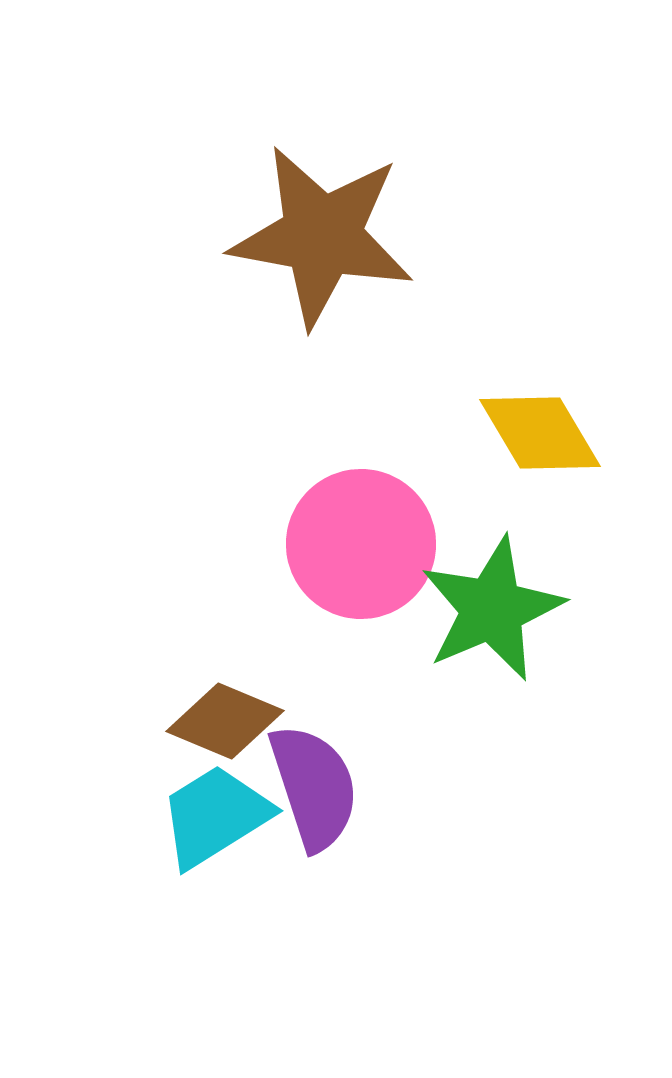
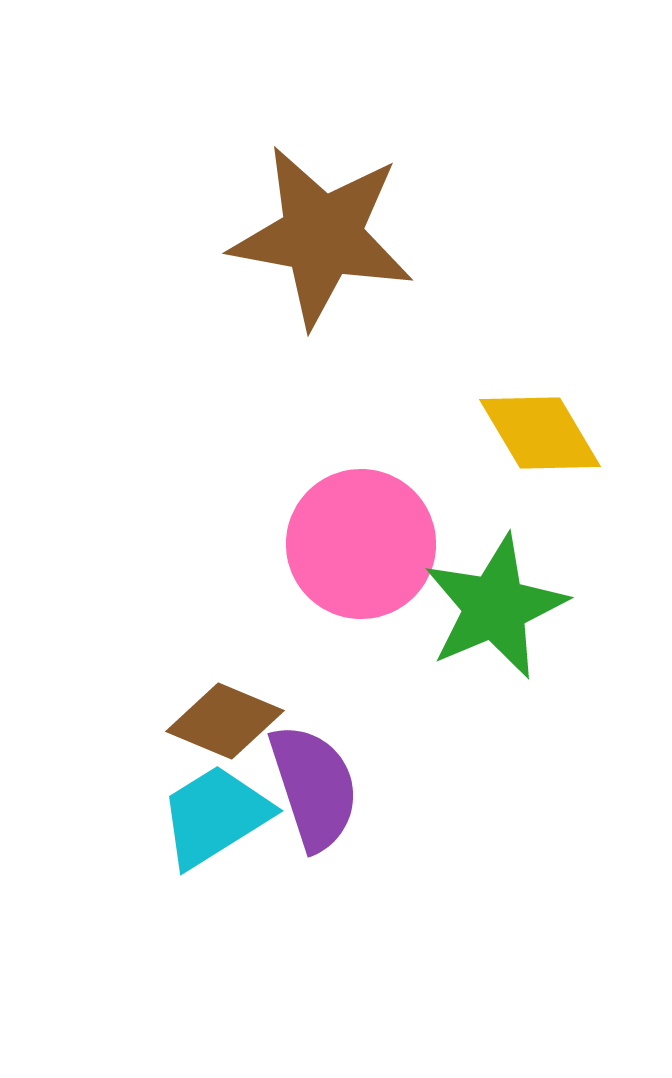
green star: moved 3 px right, 2 px up
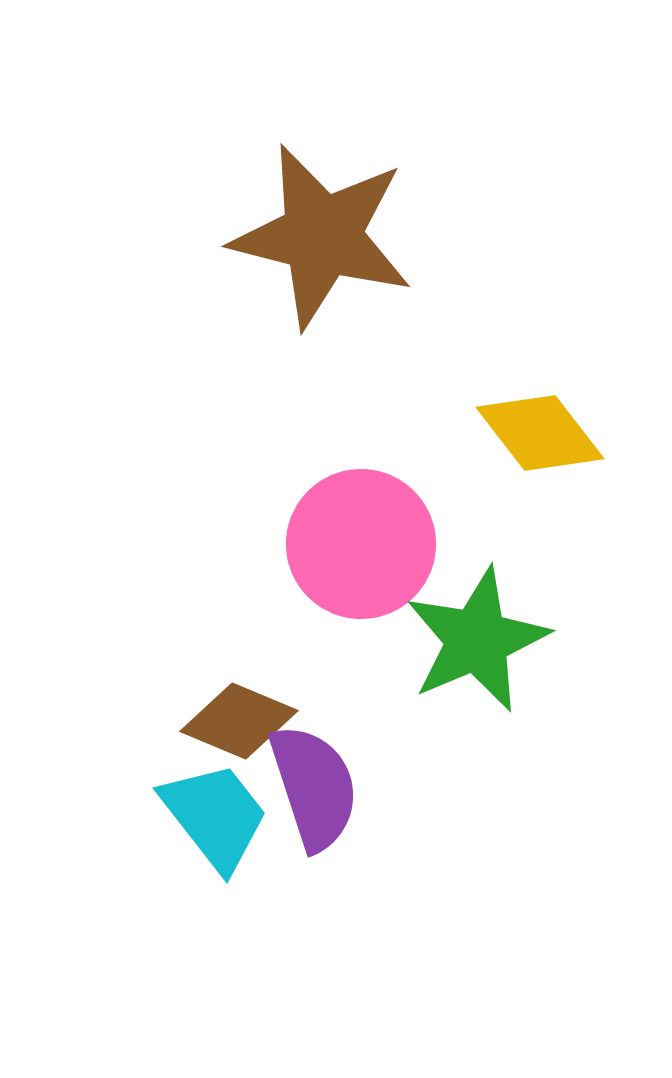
brown star: rotated 4 degrees clockwise
yellow diamond: rotated 7 degrees counterclockwise
green star: moved 18 px left, 33 px down
brown diamond: moved 14 px right
cyan trapezoid: rotated 84 degrees clockwise
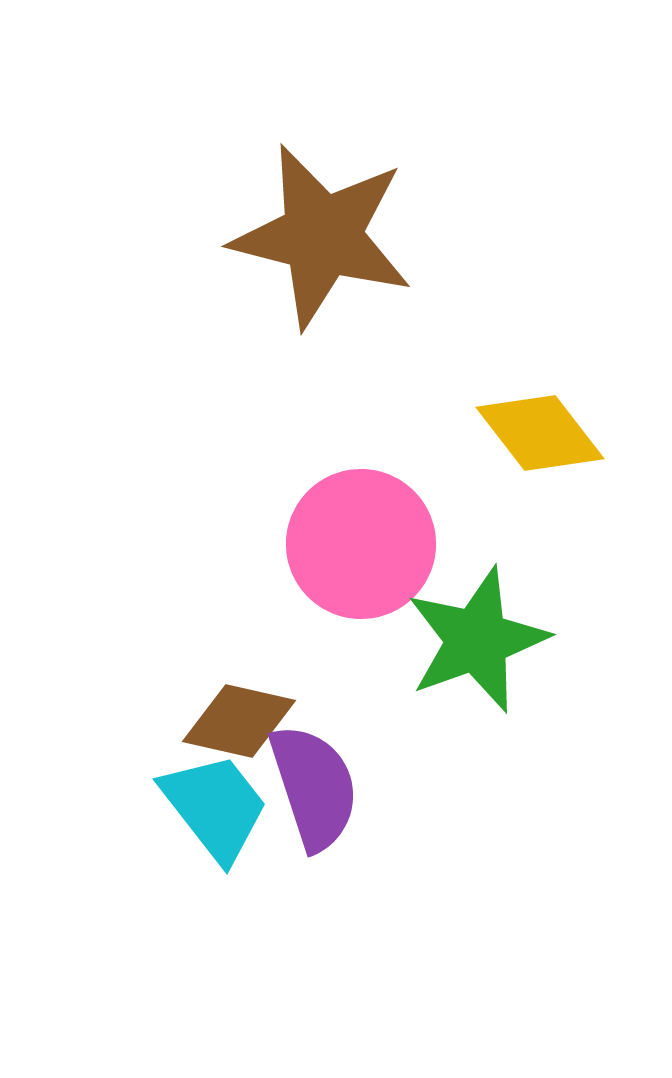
green star: rotated 3 degrees clockwise
brown diamond: rotated 10 degrees counterclockwise
cyan trapezoid: moved 9 px up
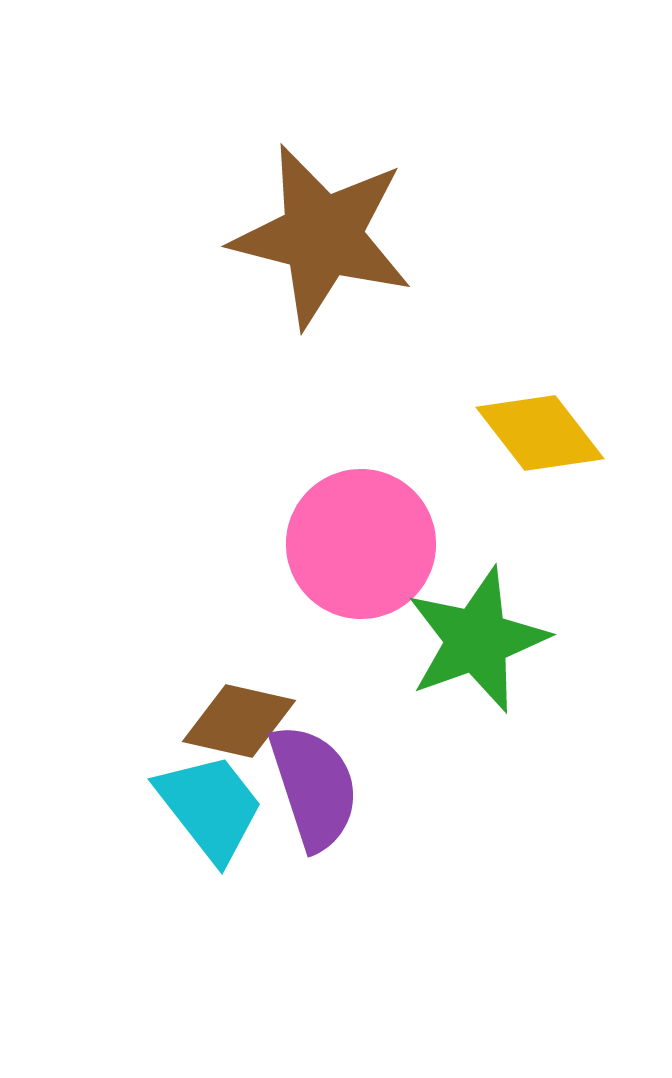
cyan trapezoid: moved 5 px left
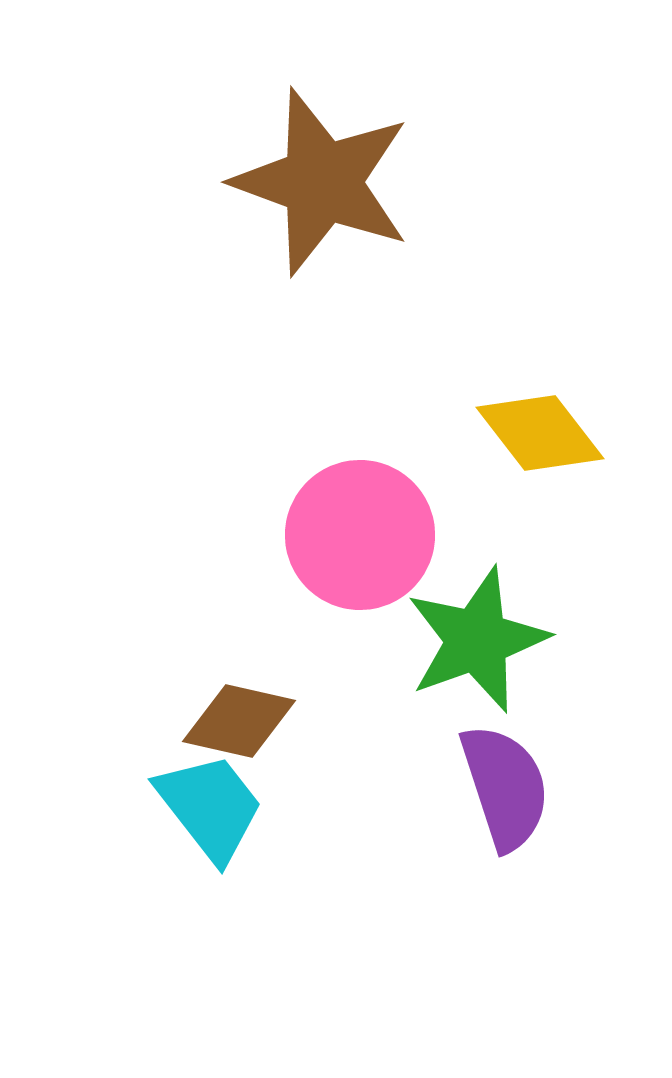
brown star: moved 54 px up; rotated 6 degrees clockwise
pink circle: moved 1 px left, 9 px up
purple semicircle: moved 191 px right
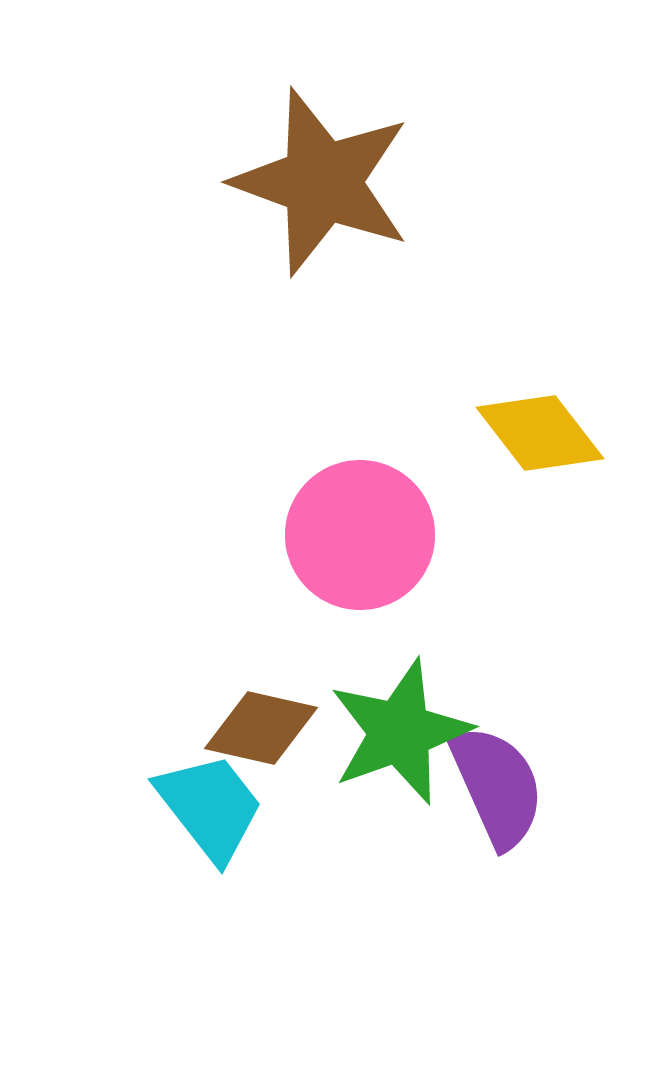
green star: moved 77 px left, 92 px down
brown diamond: moved 22 px right, 7 px down
purple semicircle: moved 8 px left, 1 px up; rotated 6 degrees counterclockwise
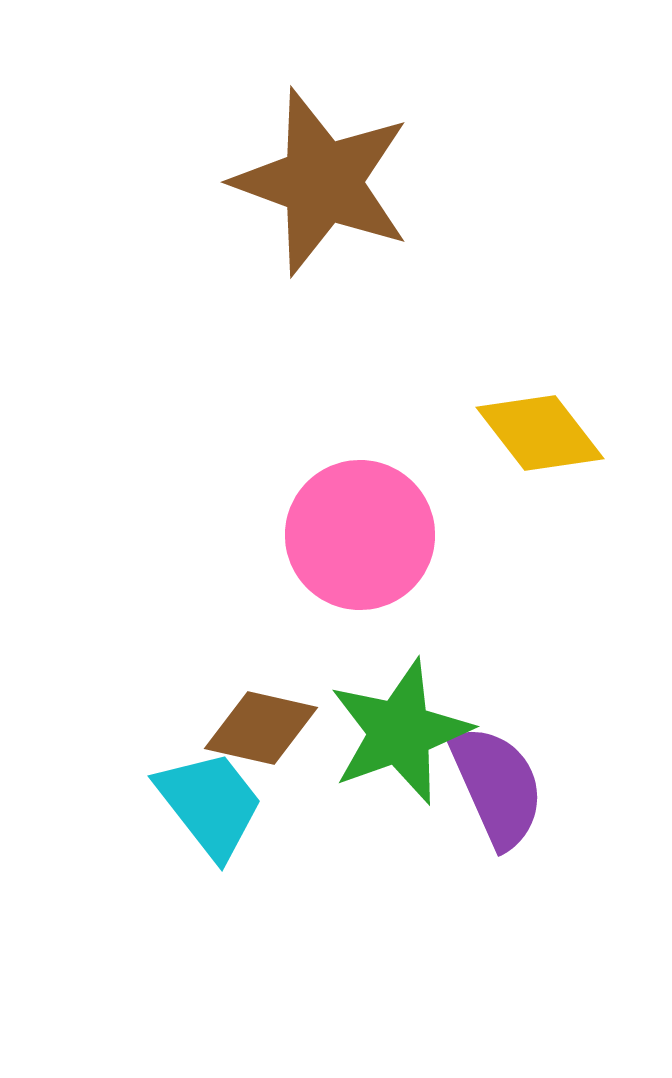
cyan trapezoid: moved 3 px up
